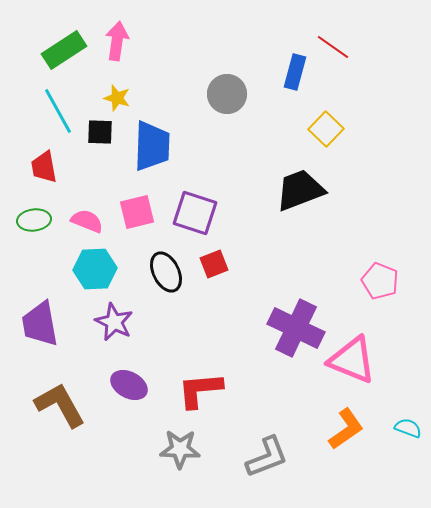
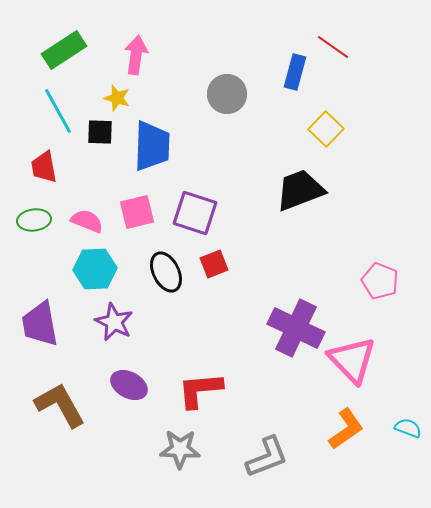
pink arrow: moved 19 px right, 14 px down
pink triangle: rotated 24 degrees clockwise
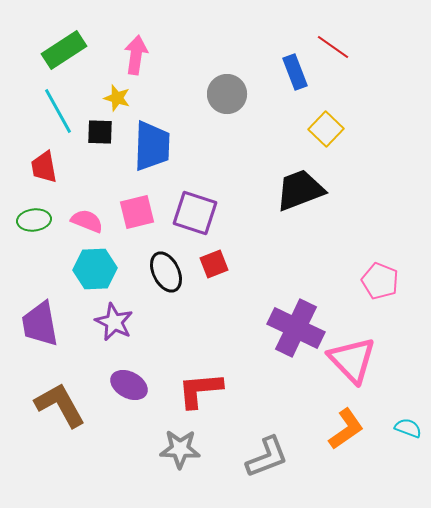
blue rectangle: rotated 36 degrees counterclockwise
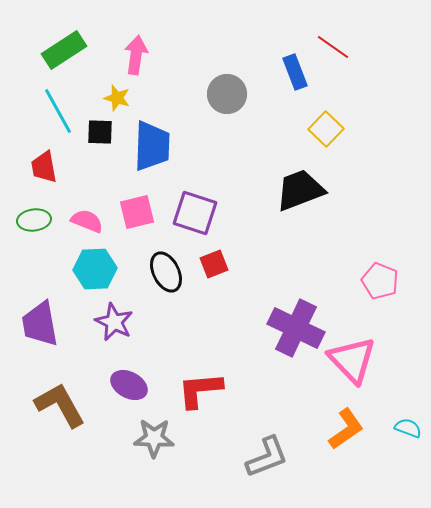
gray star: moved 26 px left, 11 px up
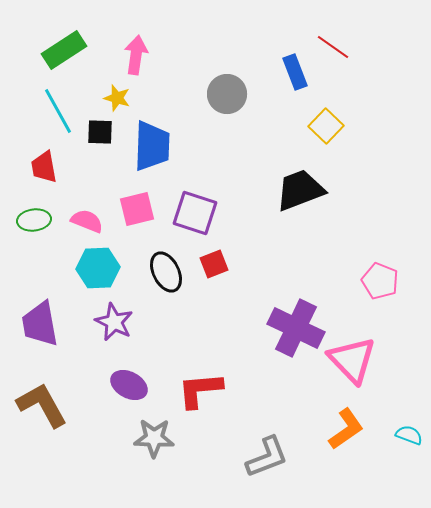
yellow square: moved 3 px up
pink square: moved 3 px up
cyan hexagon: moved 3 px right, 1 px up
brown L-shape: moved 18 px left
cyan semicircle: moved 1 px right, 7 px down
